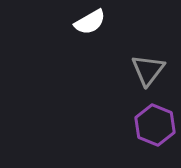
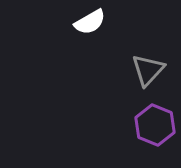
gray triangle: rotated 6 degrees clockwise
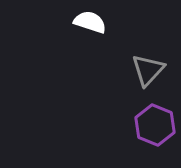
white semicircle: rotated 132 degrees counterclockwise
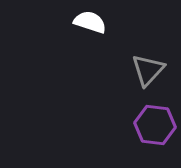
purple hexagon: rotated 15 degrees counterclockwise
